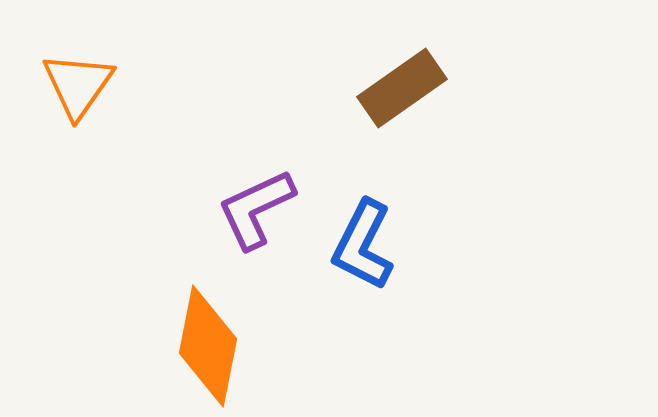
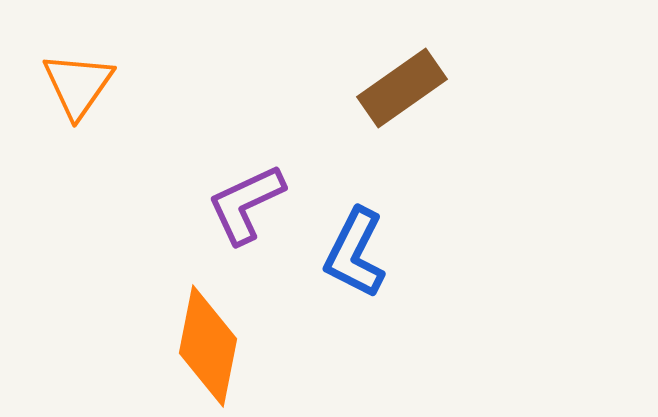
purple L-shape: moved 10 px left, 5 px up
blue L-shape: moved 8 px left, 8 px down
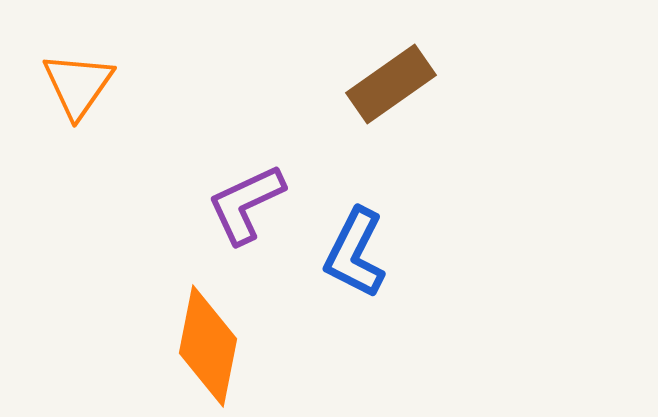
brown rectangle: moved 11 px left, 4 px up
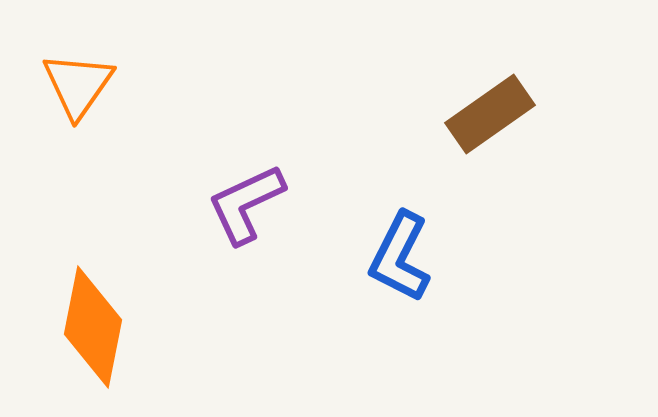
brown rectangle: moved 99 px right, 30 px down
blue L-shape: moved 45 px right, 4 px down
orange diamond: moved 115 px left, 19 px up
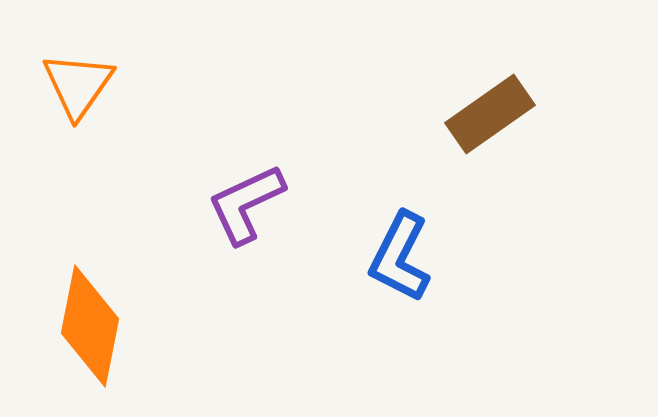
orange diamond: moved 3 px left, 1 px up
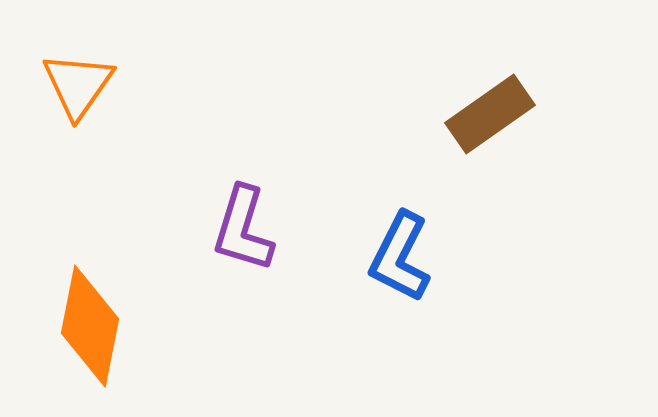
purple L-shape: moved 3 px left, 25 px down; rotated 48 degrees counterclockwise
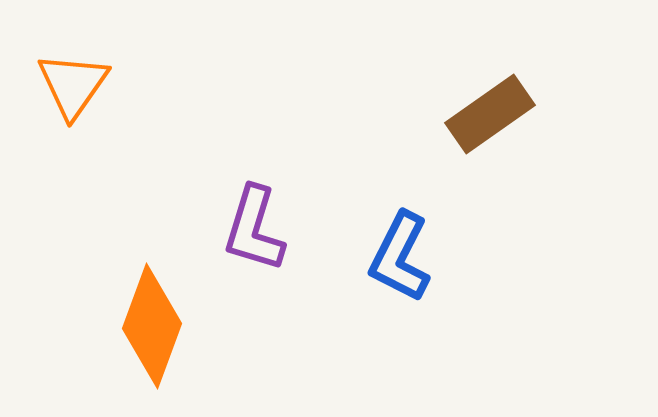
orange triangle: moved 5 px left
purple L-shape: moved 11 px right
orange diamond: moved 62 px right; rotated 9 degrees clockwise
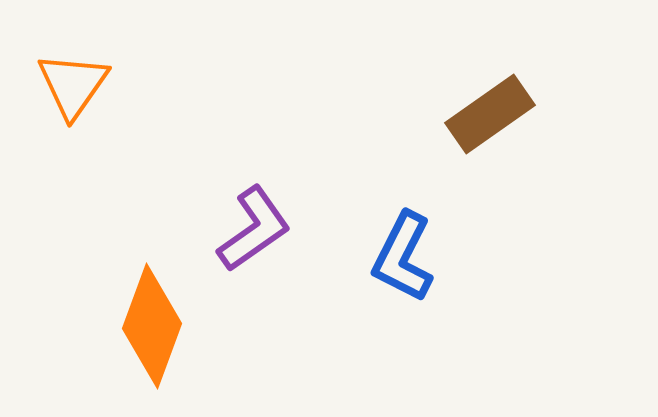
purple L-shape: rotated 142 degrees counterclockwise
blue L-shape: moved 3 px right
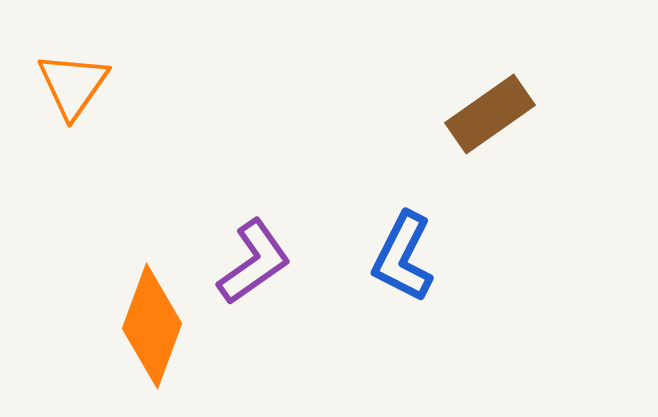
purple L-shape: moved 33 px down
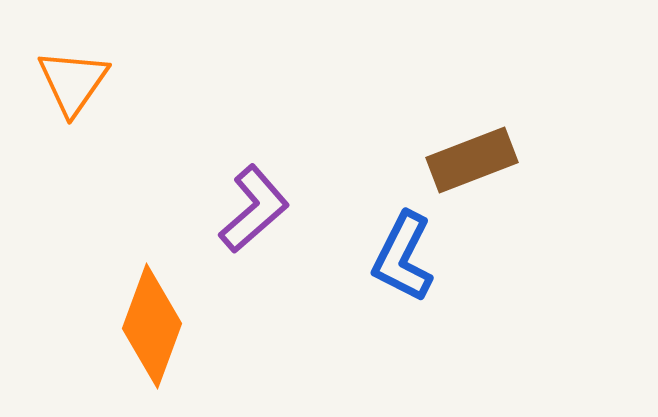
orange triangle: moved 3 px up
brown rectangle: moved 18 px left, 46 px down; rotated 14 degrees clockwise
purple L-shape: moved 53 px up; rotated 6 degrees counterclockwise
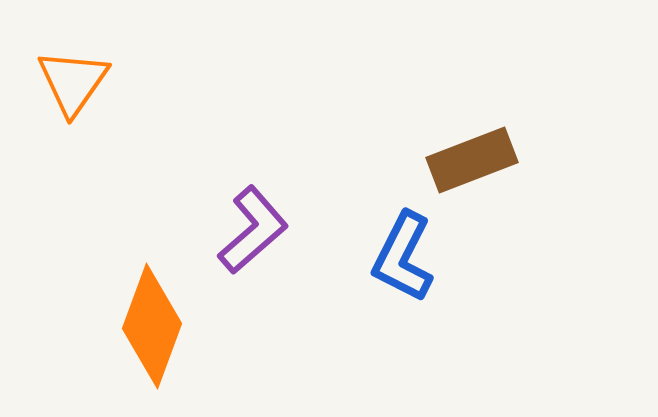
purple L-shape: moved 1 px left, 21 px down
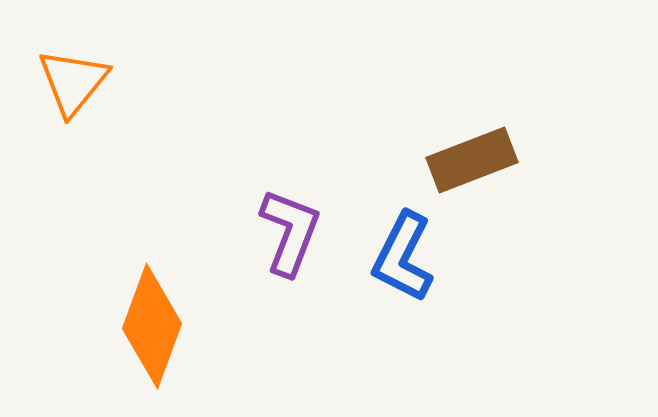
orange triangle: rotated 4 degrees clockwise
purple L-shape: moved 37 px right, 2 px down; rotated 28 degrees counterclockwise
